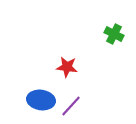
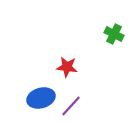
blue ellipse: moved 2 px up; rotated 24 degrees counterclockwise
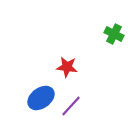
blue ellipse: rotated 20 degrees counterclockwise
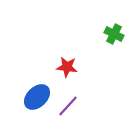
blue ellipse: moved 4 px left, 1 px up; rotated 8 degrees counterclockwise
purple line: moved 3 px left
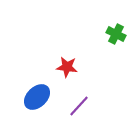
green cross: moved 2 px right
purple line: moved 11 px right
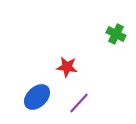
purple line: moved 3 px up
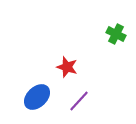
red star: rotated 10 degrees clockwise
purple line: moved 2 px up
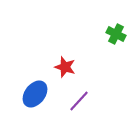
red star: moved 2 px left
blue ellipse: moved 2 px left, 3 px up; rotated 8 degrees counterclockwise
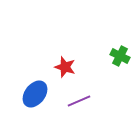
green cross: moved 4 px right, 22 px down
purple line: rotated 25 degrees clockwise
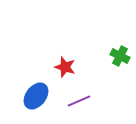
blue ellipse: moved 1 px right, 2 px down
